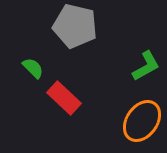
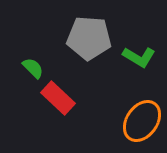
gray pentagon: moved 14 px right, 12 px down; rotated 9 degrees counterclockwise
green L-shape: moved 7 px left, 9 px up; rotated 60 degrees clockwise
red rectangle: moved 6 px left
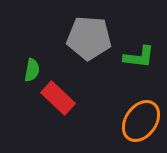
green L-shape: rotated 24 degrees counterclockwise
green semicircle: moved 1 px left, 2 px down; rotated 55 degrees clockwise
orange ellipse: moved 1 px left
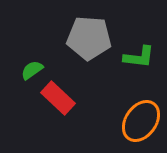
green semicircle: rotated 135 degrees counterclockwise
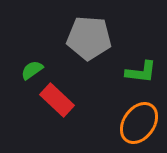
green L-shape: moved 2 px right, 15 px down
red rectangle: moved 1 px left, 2 px down
orange ellipse: moved 2 px left, 2 px down
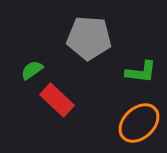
orange ellipse: rotated 12 degrees clockwise
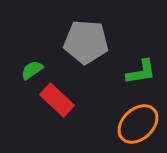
gray pentagon: moved 3 px left, 4 px down
green L-shape: rotated 16 degrees counterclockwise
orange ellipse: moved 1 px left, 1 px down
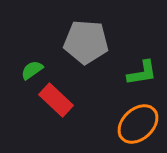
green L-shape: moved 1 px right, 1 px down
red rectangle: moved 1 px left
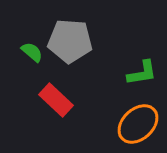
gray pentagon: moved 16 px left, 1 px up
green semicircle: moved 18 px up; rotated 75 degrees clockwise
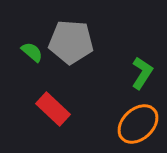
gray pentagon: moved 1 px right, 1 px down
green L-shape: rotated 48 degrees counterclockwise
red rectangle: moved 3 px left, 9 px down
